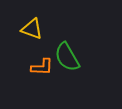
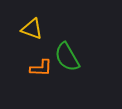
orange L-shape: moved 1 px left, 1 px down
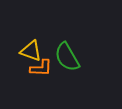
yellow triangle: moved 1 px left, 22 px down
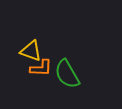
green semicircle: moved 17 px down
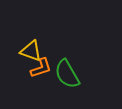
orange L-shape: rotated 20 degrees counterclockwise
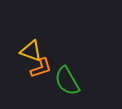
green semicircle: moved 7 px down
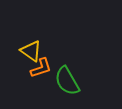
yellow triangle: rotated 15 degrees clockwise
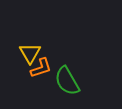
yellow triangle: moved 1 px left, 2 px down; rotated 25 degrees clockwise
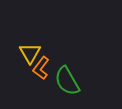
orange L-shape: rotated 145 degrees clockwise
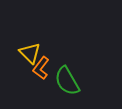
yellow triangle: rotated 15 degrees counterclockwise
